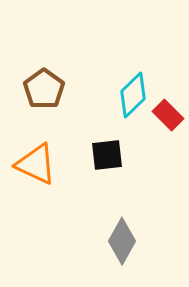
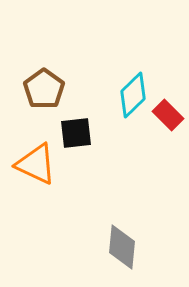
black square: moved 31 px left, 22 px up
gray diamond: moved 6 px down; rotated 24 degrees counterclockwise
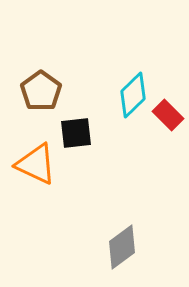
brown pentagon: moved 3 px left, 2 px down
gray diamond: rotated 48 degrees clockwise
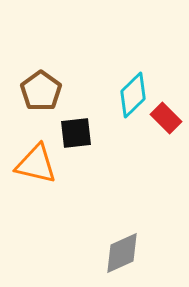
red rectangle: moved 2 px left, 3 px down
orange triangle: rotated 12 degrees counterclockwise
gray diamond: moved 6 px down; rotated 12 degrees clockwise
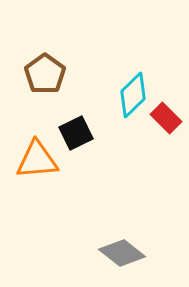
brown pentagon: moved 4 px right, 17 px up
black square: rotated 20 degrees counterclockwise
orange triangle: moved 1 px right, 4 px up; rotated 18 degrees counterclockwise
gray diamond: rotated 63 degrees clockwise
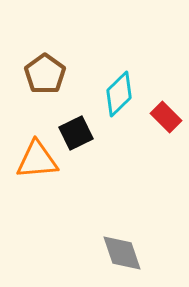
cyan diamond: moved 14 px left, 1 px up
red rectangle: moved 1 px up
gray diamond: rotated 33 degrees clockwise
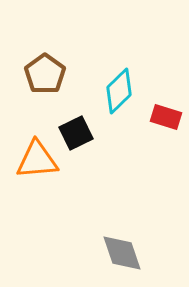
cyan diamond: moved 3 px up
red rectangle: rotated 28 degrees counterclockwise
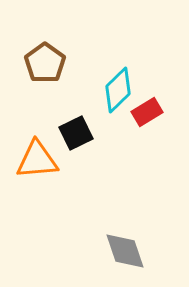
brown pentagon: moved 11 px up
cyan diamond: moved 1 px left, 1 px up
red rectangle: moved 19 px left, 5 px up; rotated 48 degrees counterclockwise
gray diamond: moved 3 px right, 2 px up
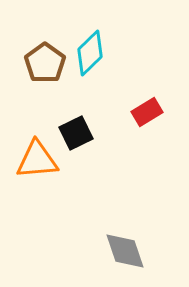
cyan diamond: moved 28 px left, 37 px up
